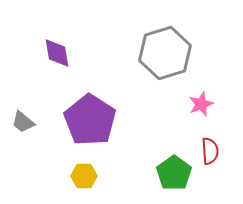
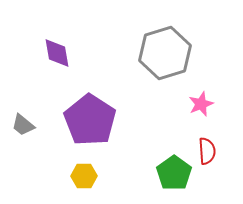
gray trapezoid: moved 3 px down
red semicircle: moved 3 px left
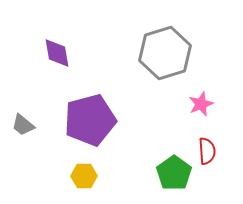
purple pentagon: rotated 24 degrees clockwise
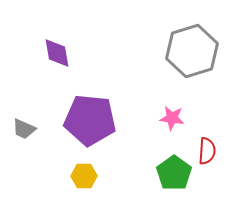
gray hexagon: moved 27 px right, 2 px up
pink star: moved 29 px left, 14 px down; rotated 30 degrees clockwise
purple pentagon: rotated 21 degrees clockwise
gray trapezoid: moved 1 px right, 4 px down; rotated 15 degrees counterclockwise
red semicircle: rotated 8 degrees clockwise
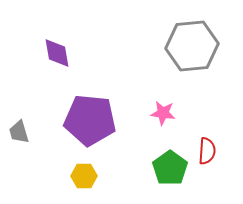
gray hexagon: moved 5 px up; rotated 12 degrees clockwise
pink star: moved 9 px left, 5 px up
gray trapezoid: moved 5 px left, 3 px down; rotated 50 degrees clockwise
green pentagon: moved 4 px left, 5 px up
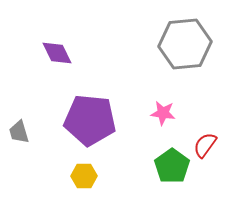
gray hexagon: moved 7 px left, 2 px up
purple diamond: rotated 16 degrees counterclockwise
red semicircle: moved 2 px left, 6 px up; rotated 148 degrees counterclockwise
green pentagon: moved 2 px right, 2 px up
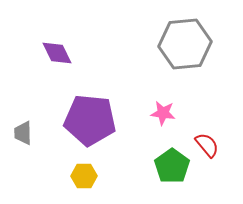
gray trapezoid: moved 4 px right, 1 px down; rotated 15 degrees clockwise
red semicircle: moved 2 px right; rotated 104 degrees clockwise
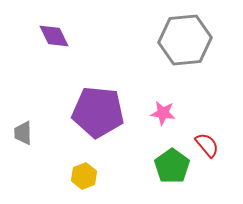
gray hexagon: moved 4 px up
purple diamond: moved 3 px left, 17 px up
purple pentagon: moved 8 px right, 8 px up
yellow hexagon: rotated 20 degrees counterclockwise
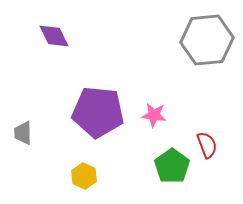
gray hexagon: moved 22 px right
pink star: moved 9 px left, 2 px down
red semicircle: rotated 20 degrees clockwise
yellow hexagon: rotated 15 degrees counterclockwise
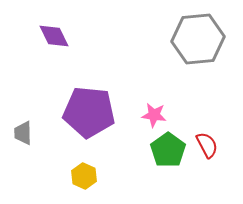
gray hexagon: moved 9 px left, 1 px up
purple pentagon: moved 9 px left
red semicircle: rotated 8 degrees counterclockwise
green pentagon: moved 4 px left, 16 px up
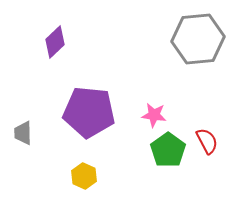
purple diamond: moved 1 px right, 6 px down; rotated 72 degrees clockwise
red semicircle: moved 4 px up
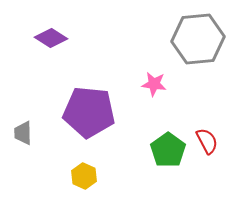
purple diamond: moved 4 px left, 4 px up; rotated 76 degrees clockwise
pink star: moved 31 px up
